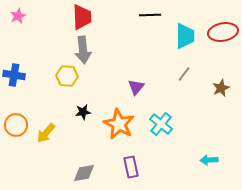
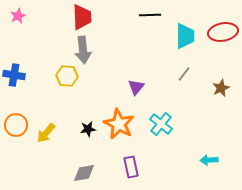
black star: moved 5 px right, 17 px down
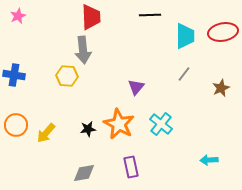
red trapezoid: moved 9 px right
